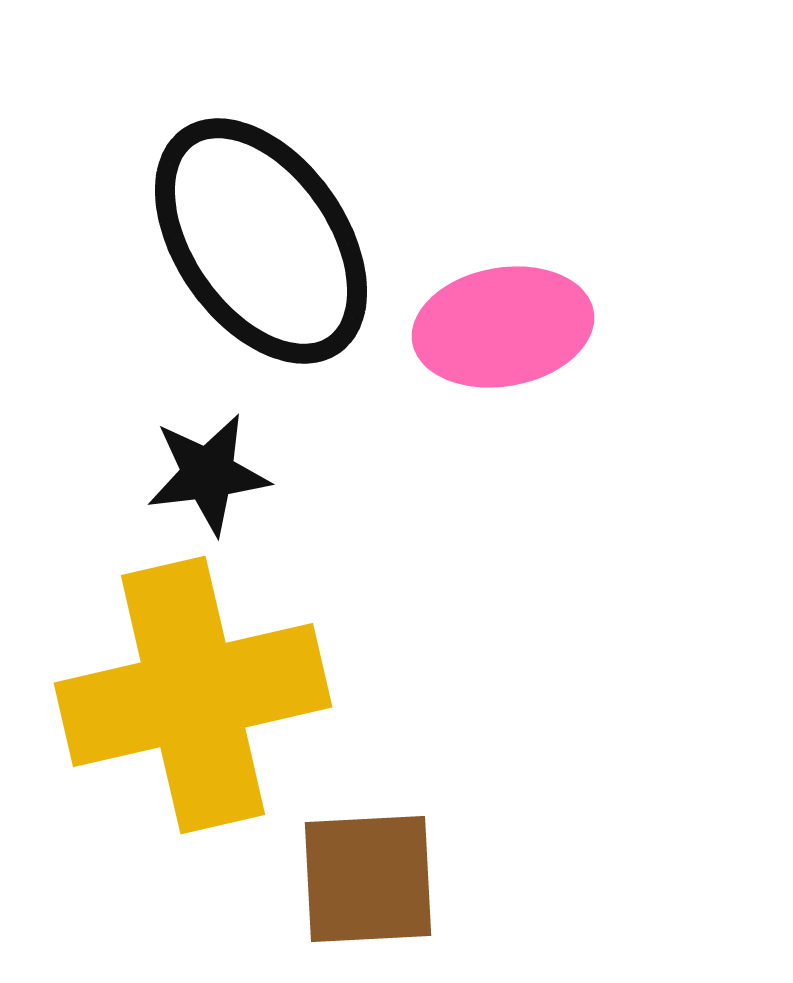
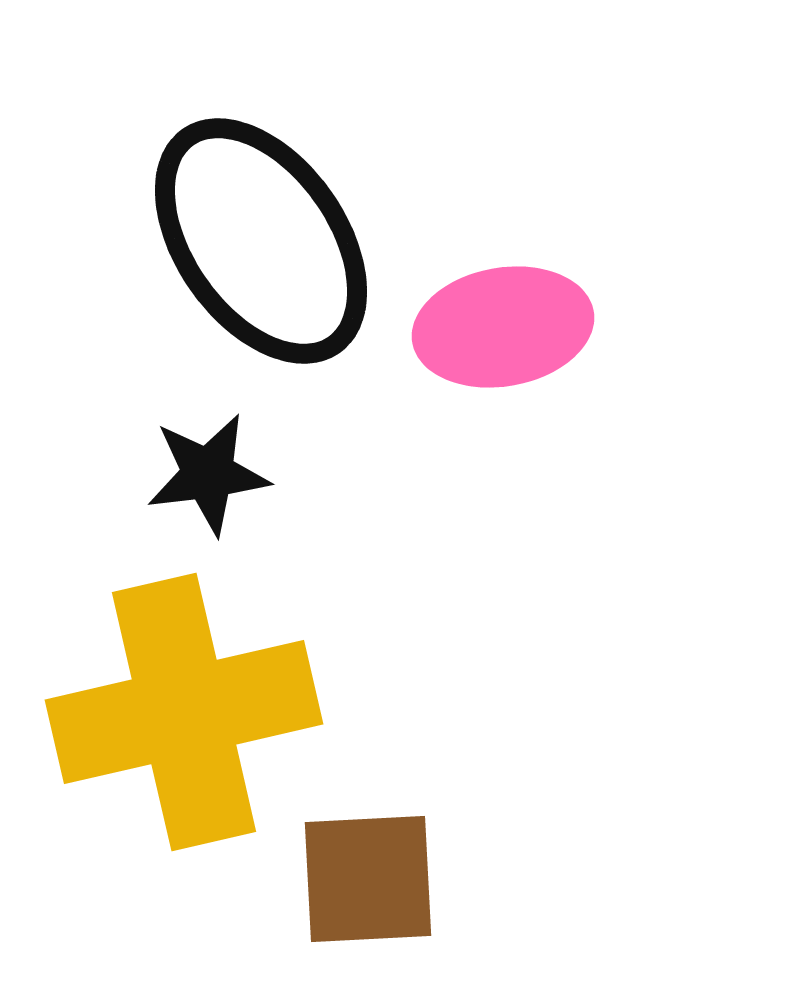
yellow cross: moved 9 px left, 17 px down
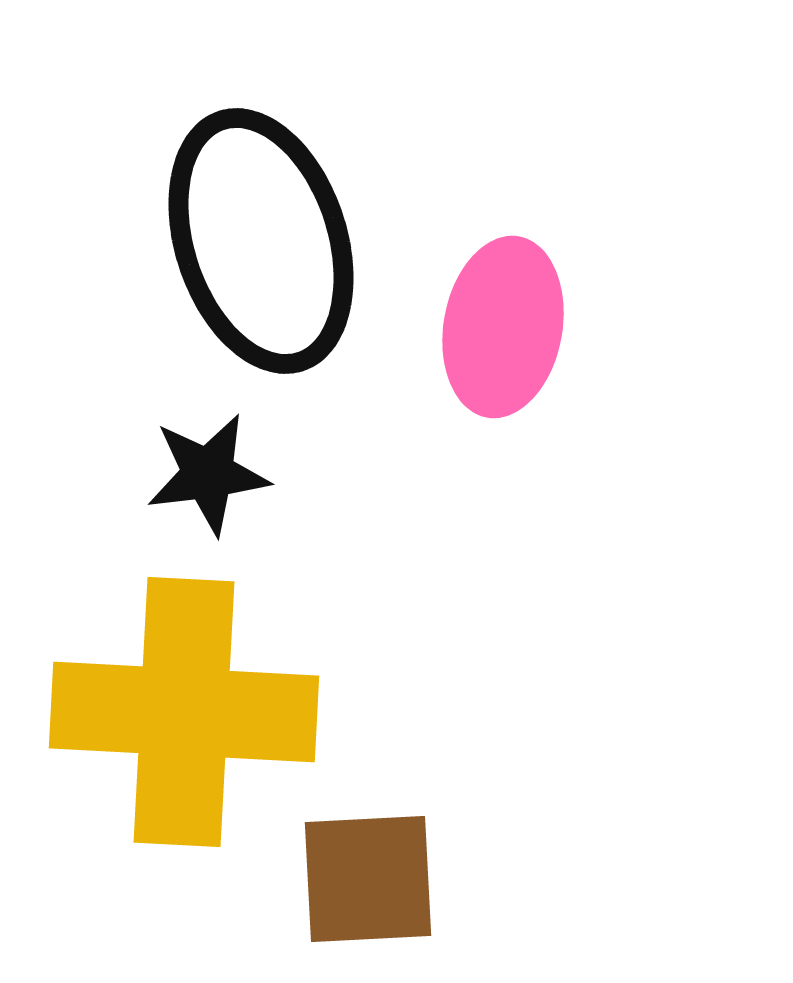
black ellipse: rotated 17 degrees clockwise
pink ellipse: rotated 70 degrees counterclockwise
yellow cross: rotated 16 degrees clockwise
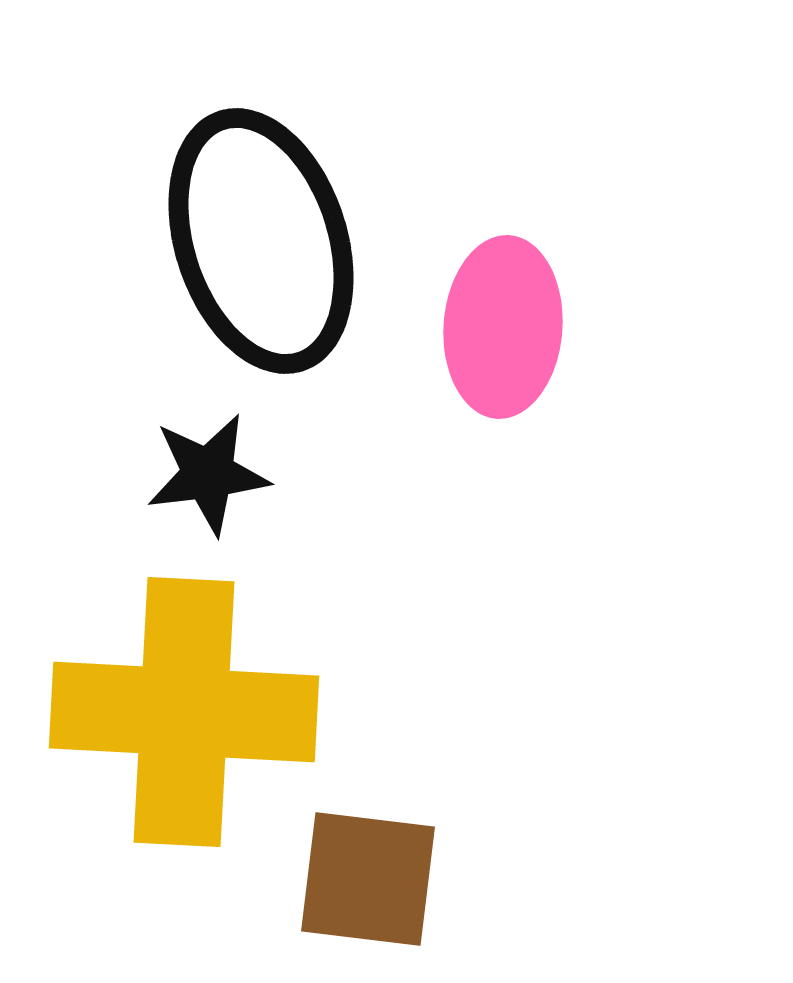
pink ellipse: rotated 6 degrees counterclockwise
brown square: rotated 10 degrees clockwise
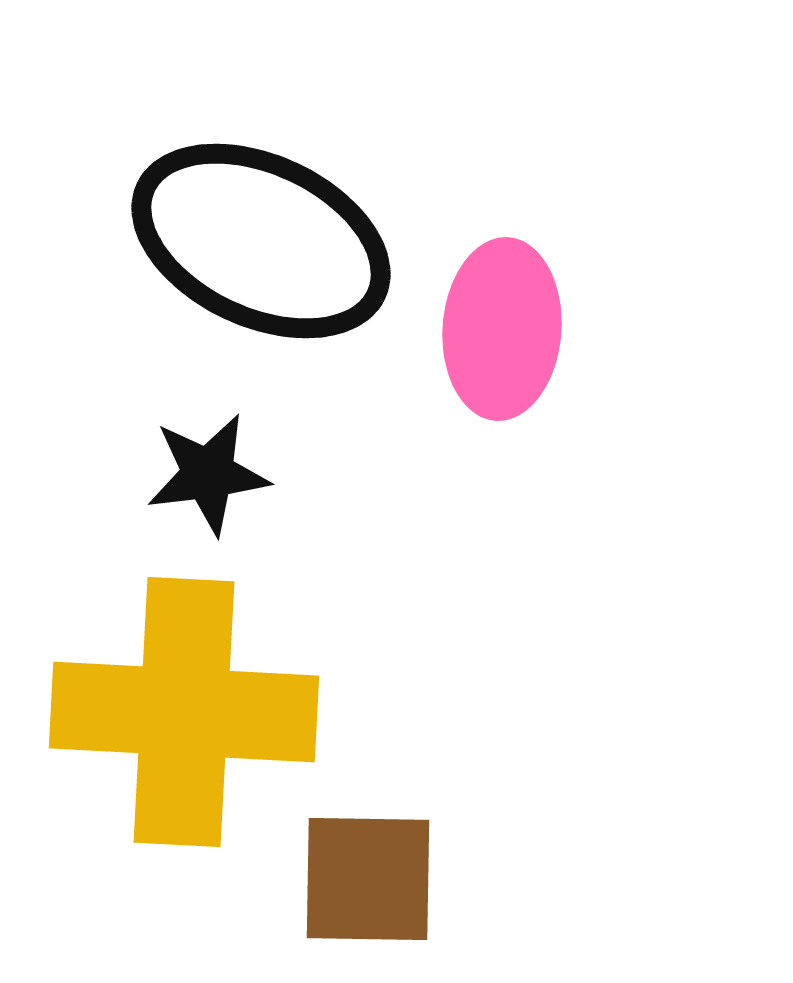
black ellipse: rotated 47 degrees counterclockwise
pink ellipse: moved 1 px left, 2 px down
brown square: rotated 6 degrees counterclockwise
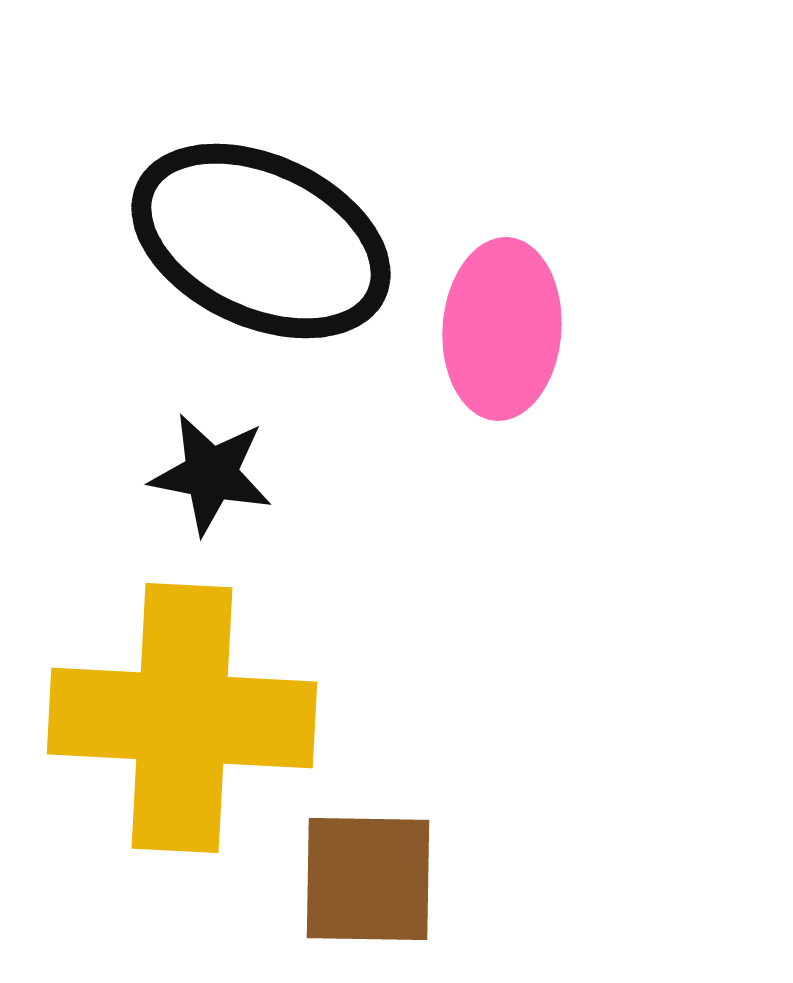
black star: moved 3 px right; rotated 18 degrees clockwise
yellow cross: moved 2 px left, 6 px down
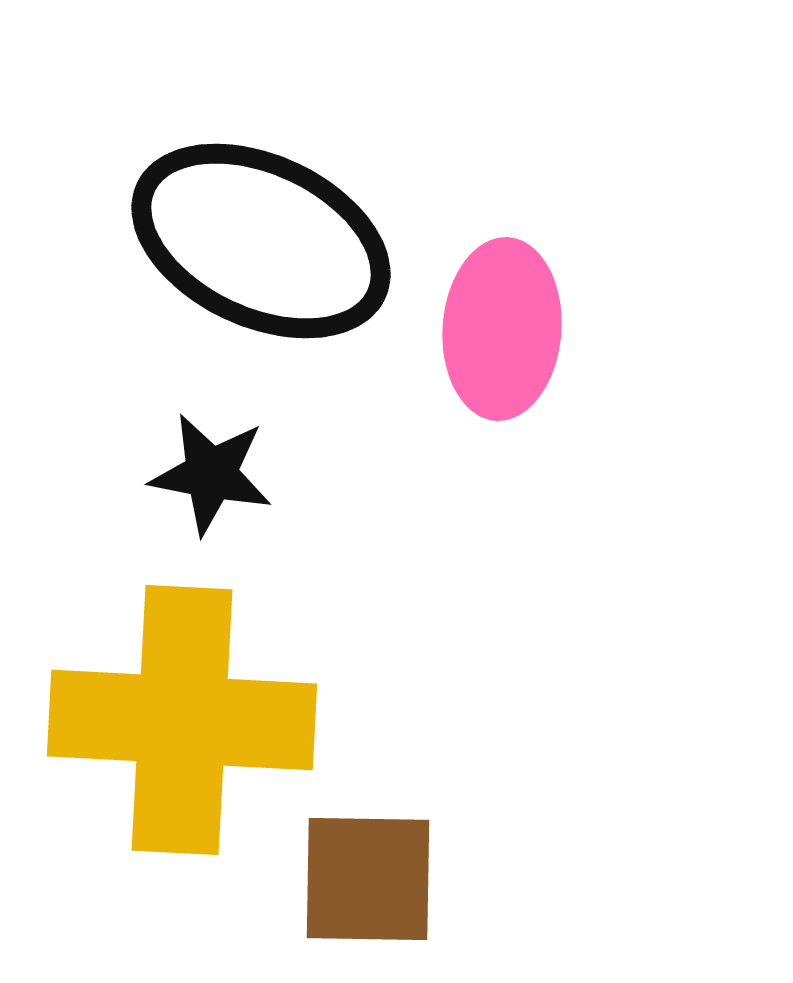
yellow cross: moved 2 px down
